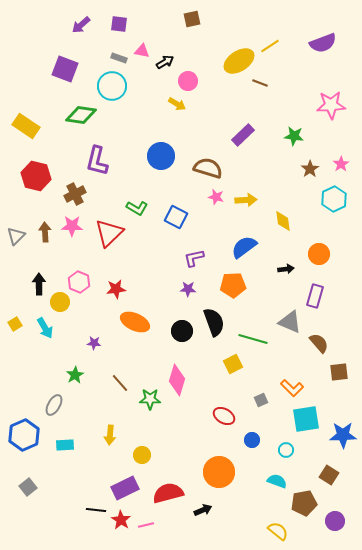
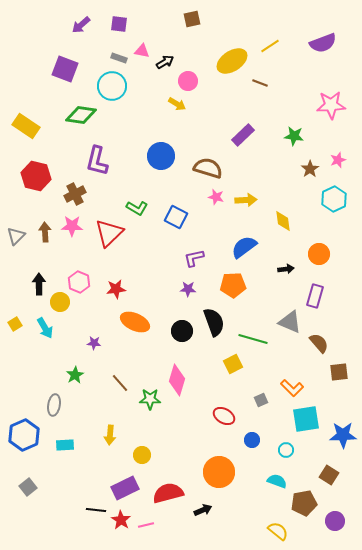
yellow ellipse at (239, 61): moved 7 px left
pink star at (341, 164): moved 3 px left, 4 px up; rotated 14 degrees clockwise
gray ellipse at (54, 405): rotated 20 degrees counterclockwise
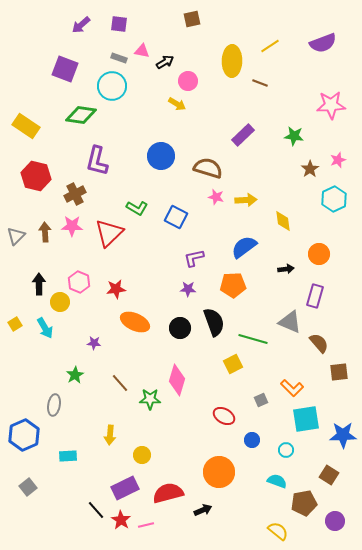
yellow ellipse at (232, 61): rotated 56 degrees counterclockwise
black circle at (182, 331): moved 2 px left, 3 px up
cyan rectangle at (65, 445): moved 3 px right, 11 px down
black line at (96, 510): rotated 42 degrees clockwise
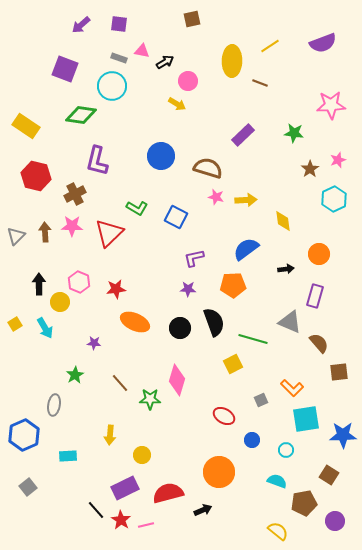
green star at (294, 136): moved 3 px up
blue semicircle at (244, 247): moved 2 px right, 2 px down
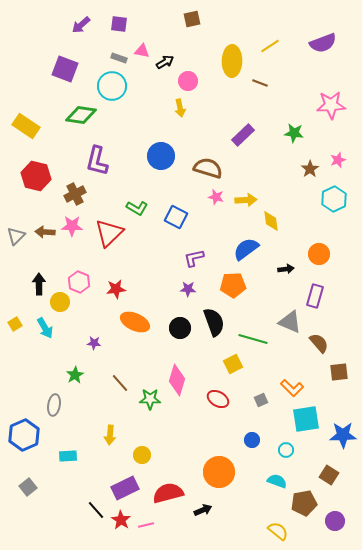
yellow arrow at (177, 104): moved 3 px right, 4 px down; rotated 48 degrees clockwise
yellow diamond at (283, 221): moved 12 px left
brown arrow at (45, 232): rotated 84 degrees counterclockwise
red ellipse at (224, 416): moved 6 px left, 17 px up
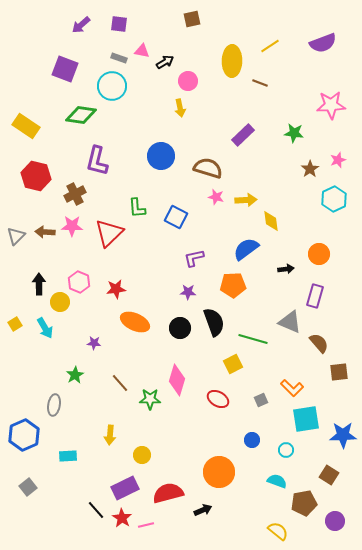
green L-shape at (137, 208): rotated 55 degrees clockwise
purple star at (188, 289): moved 3 px down
red star at (121, 520): moved 1 px right, 2 px up
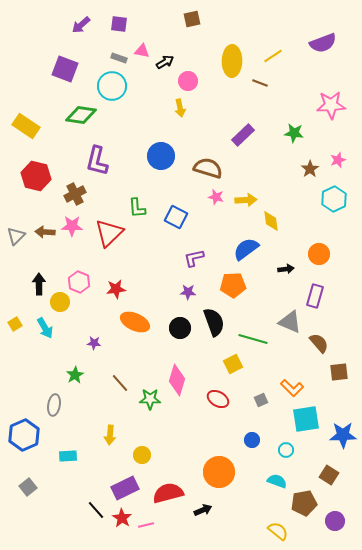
yellow line at (270, 46): moved 3 px right, 10 px down
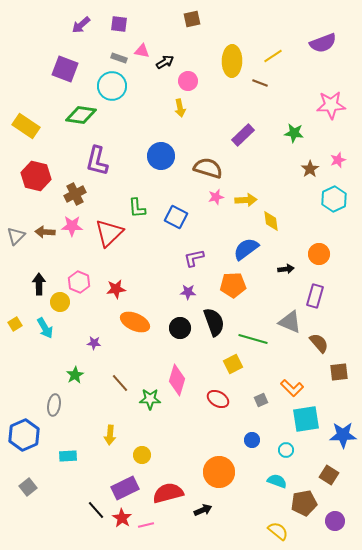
pink star at (216, 197): rotated 28 degrees counterclockwise
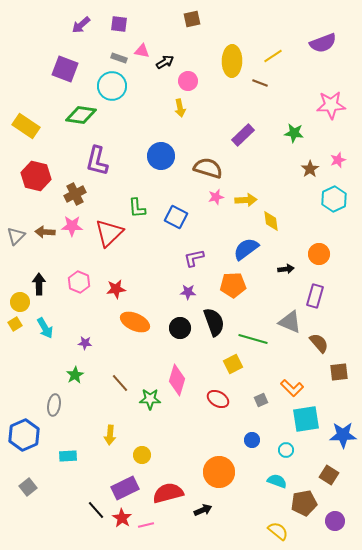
yellow circle at (60, 302): moved 40 px left
purple star at (94, 343): moved 9 px left
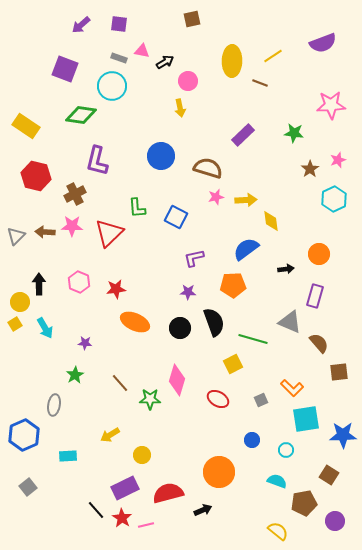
yellow arrow at (110, 435): rotated 54 degrees clockwise
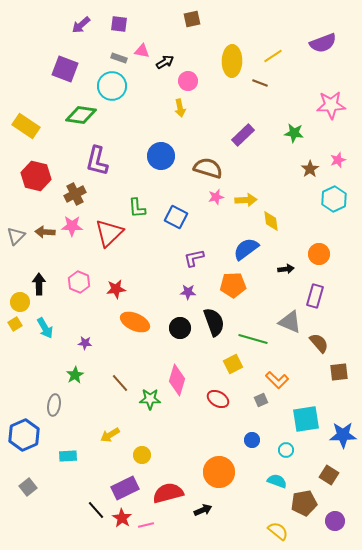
orange L-shape at (292, 388): moved 15 px left, 8 px up
